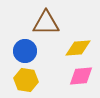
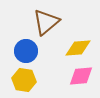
brown triangle: moved 1 px up; rotated 40 degrees counterclockwise
blue circle: moved 1 px right
yellow hexagon: moved 2 px left
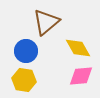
yellow diamond: rotated 64 degrees clockwise
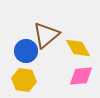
brown triangle: moved 13 px down
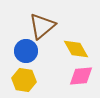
brown triangle: moved 4 px left, 9 px up
yellow diamond: moved 2 px left, 1 px down
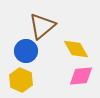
yellow hexagon: moved 3 px left; rotated 15 degrees clockwise
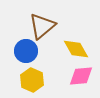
yellow hexagon: moved 11 px right
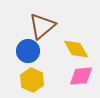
blue circle: moved 2 px right
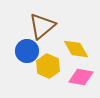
blue circle: moved 1 px left
pink diamond: moved 1 px down; rotated 15 degrees clockwise
yellow hexagon: moved 16 px right, 14 px up
